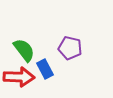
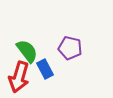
green semicircle: moved 3 px right, 1 px down
red arrow: rotated 104 degrees clockwise
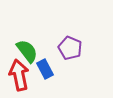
purple pentagon: rotated 10 degrees clockwise
red arrow: moved 2 px up; rotated 152 degrees clockwise
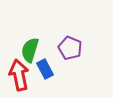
green semicircle: moved 3 px right, 1 px up; rotated 125 degrees counterclockwise
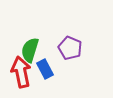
red arrow: moved 2 px right, 3 px up
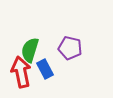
purple pentagon: rotated 10 degrees counterclockwise
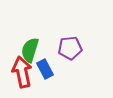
purple pentagon: rotated 20 degrees counterclockwise
red arrow: moved 1 px right
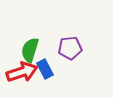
red arrow: rotated 84 degrees clockwise
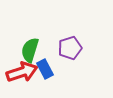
purple pentagon: rotated 10 degrees counterclockwise
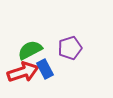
green semicircle: rotated 45 degrees clockwise
red arrow: moved 1 px right
